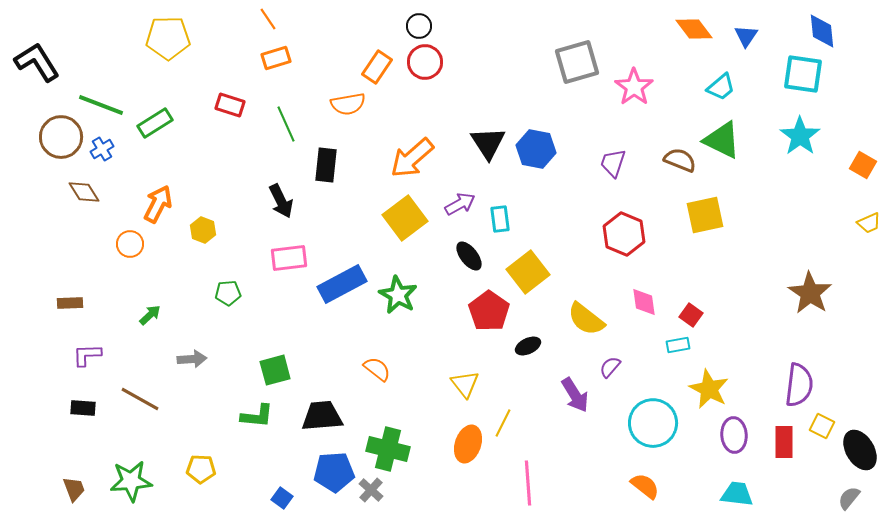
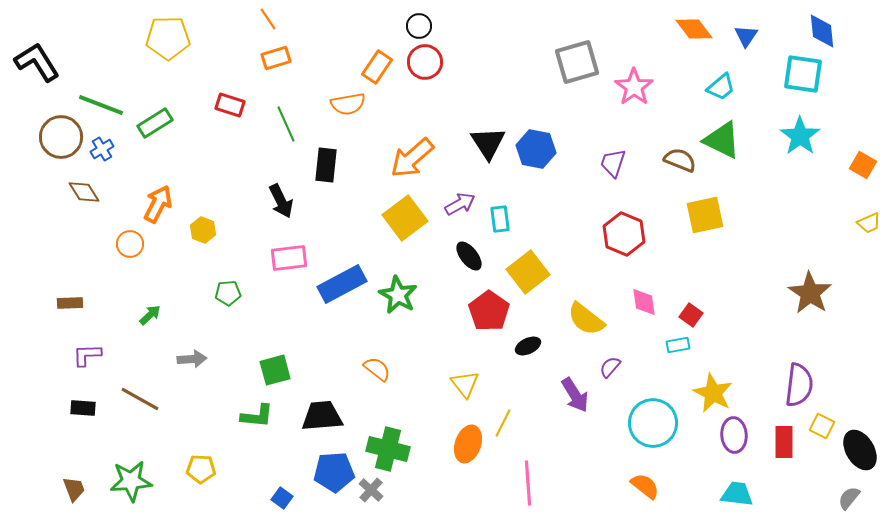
yellow star at (709, 389): moved 4 px right, 4 px down
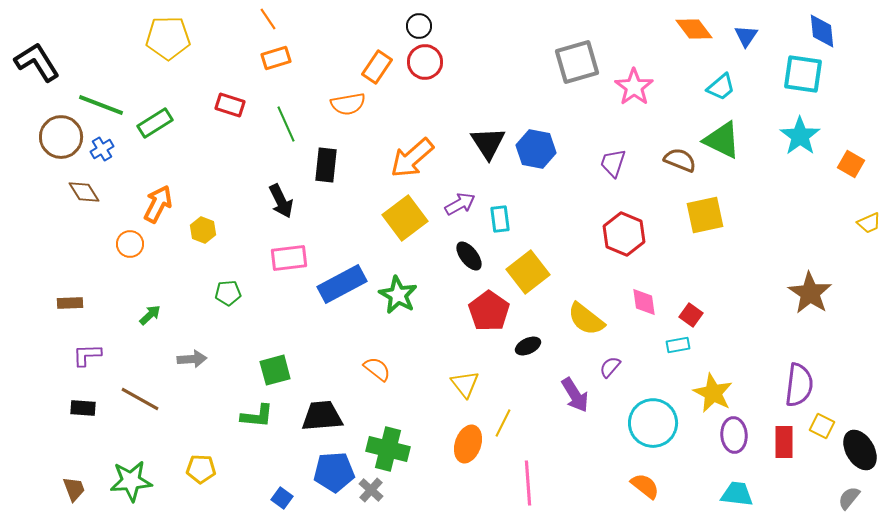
orange square at (863, 165): moved 12 px left, 1 px up
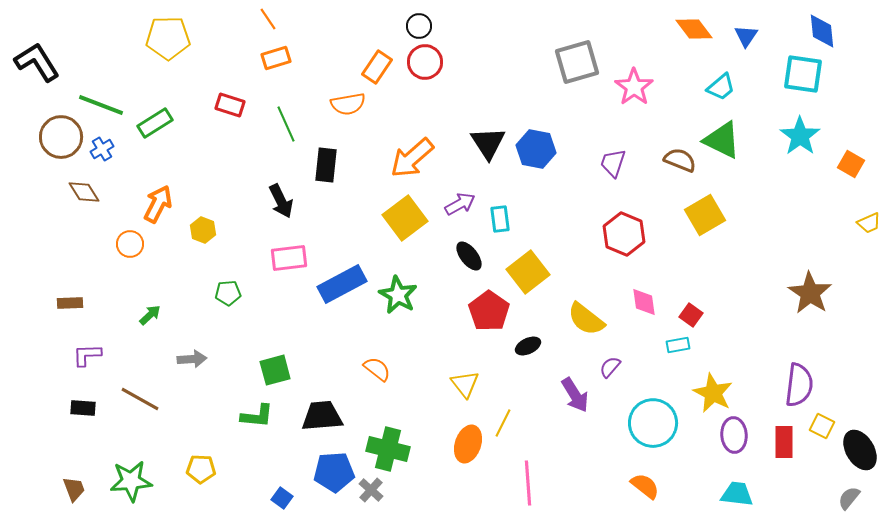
yellow square at (705, 215): rotated 18 degrees counterclockwise
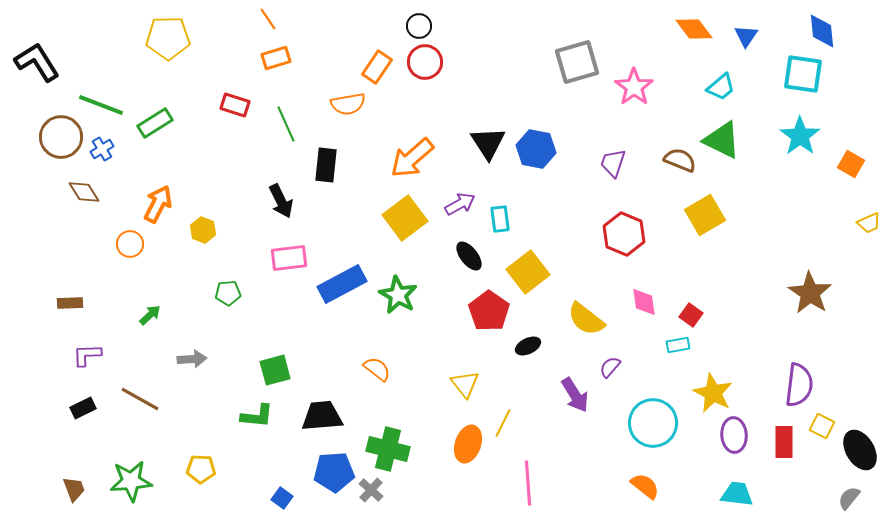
red rectangle at (230, 105): moved 5 px right
black rectangle at (83, 408): rotated 30 degrees counterclockwise
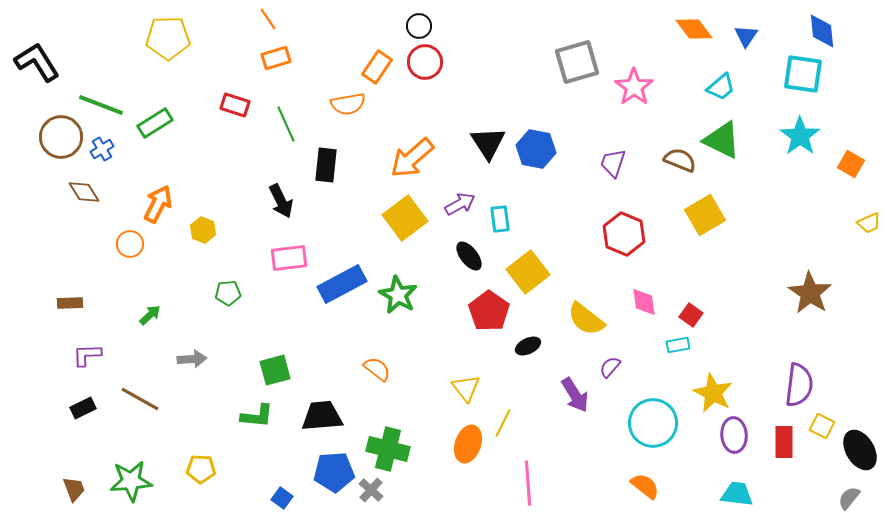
yellow triangle at (465, 384): moved 1 px right, 4 px down
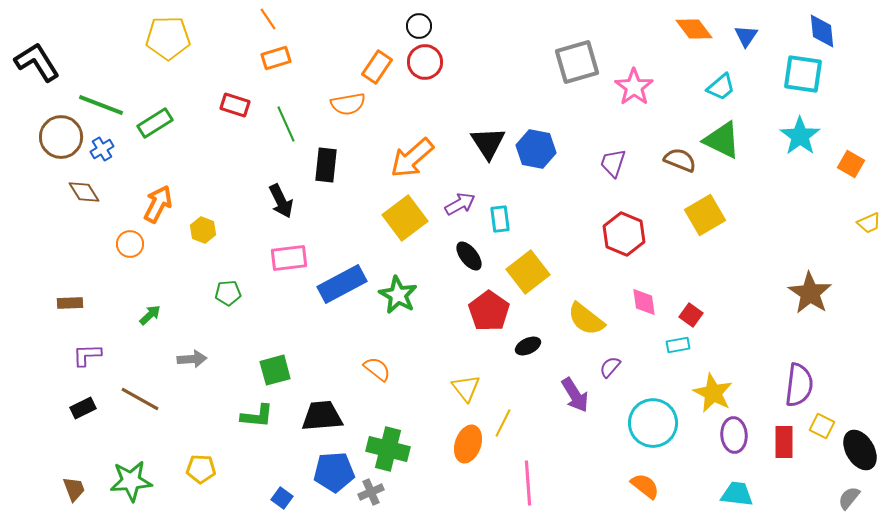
gray cross at (371, 490): moved 2 px down; rotated 25 degrees clockwise
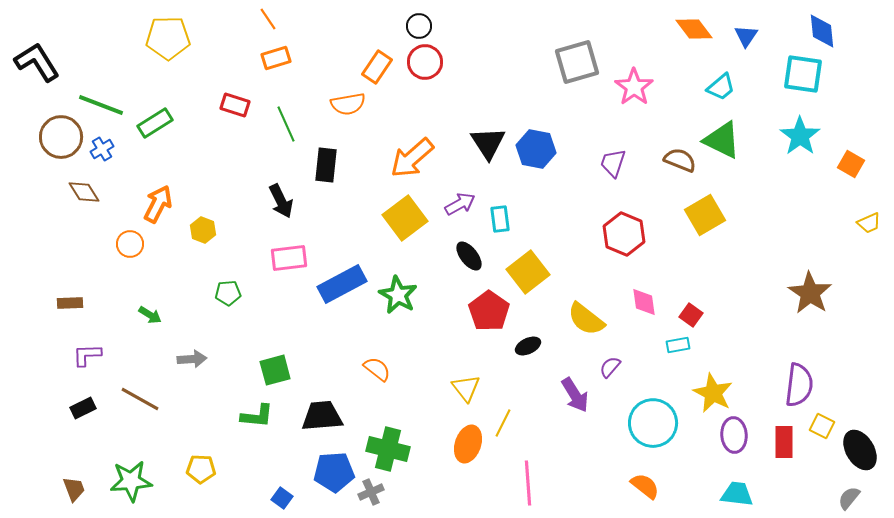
green arrow at (150, 315): rotated 75 degrees clockwise
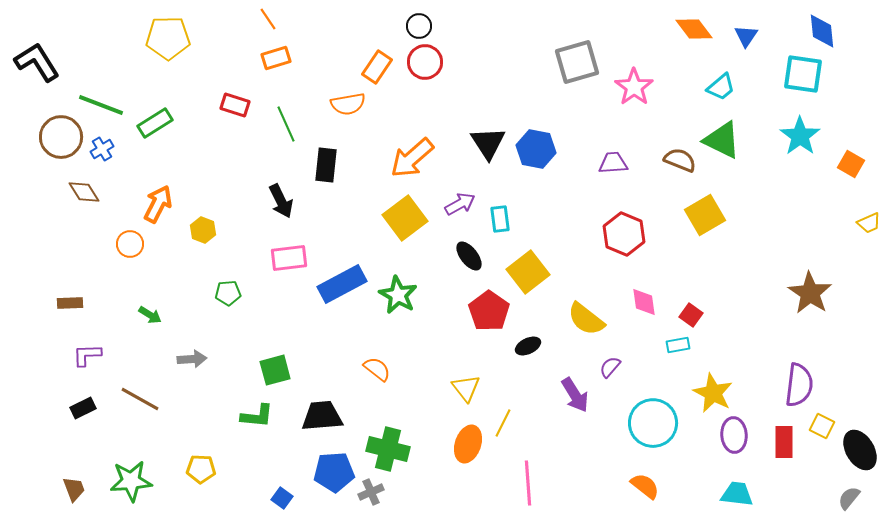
purple trapezoid at (613, 163): rotated 68 degrees clockwise
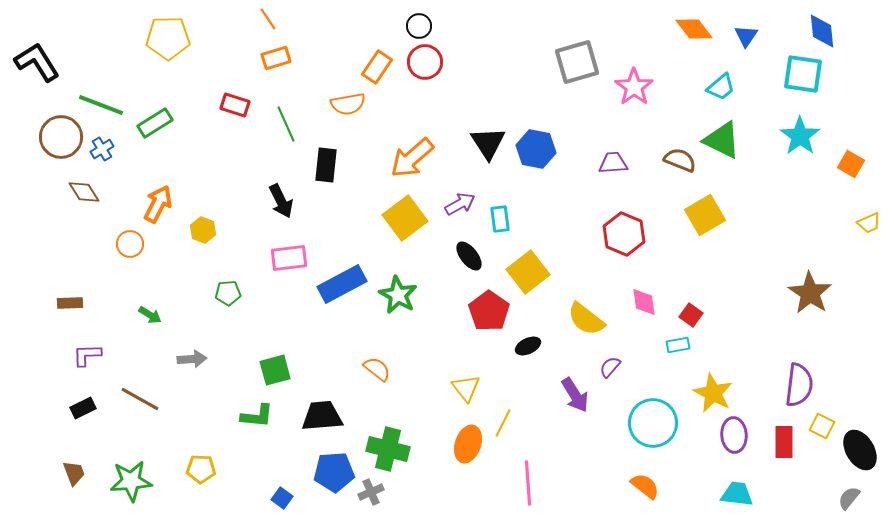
brown trapezoid at (74, 489): moved 16 px up
